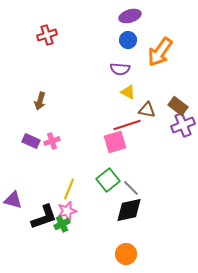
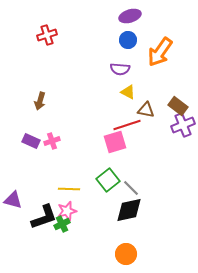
brown triangle: moved 1 px left
yellow line: rotated 70 degrees clockwise
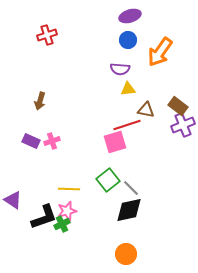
yellow triangle: moved 3 px up; rotated 35 degrees counterclockwise
purple triangle: rotated 18 degrees clockwise
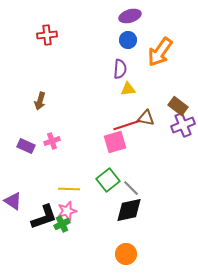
red cross: rotated 12 degrees clockwise
purple semicircle: rotated 90 degrees counterclockwise
brown triangle: moved 8 px down
purple rectangle: moved 5 px left, 5 px down
purple triangle: moved 1 px down
